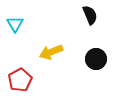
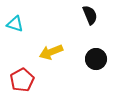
cyan triangle: rotated 42 degrees counterclockwise
red pentagon: moved 2 px right
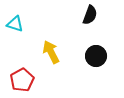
black semicircle: rotated 42 degrees clockwise
yellow arrow: rotated 85 degrees clockwise
black circle: moved 3 px up
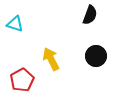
yellow arrow: moved 7 px down
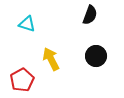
cyan triangle: moved 12 px right
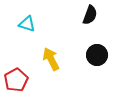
black circle: moved 1 px right, 1 px up
red pentagon: moved 6 px left
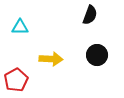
cyan triangle: moved 7 px left, 3 px down; rotated 18 degrees counterclockwise
yellow arrow: rotated 120 degrees clockwise
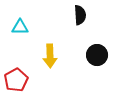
black semicircle: moved 10 px left; rotated 24 degrees counterclockwise
yellow arrow: moved 1 px left, 3 px up; rotated 85 degrees clockwise
